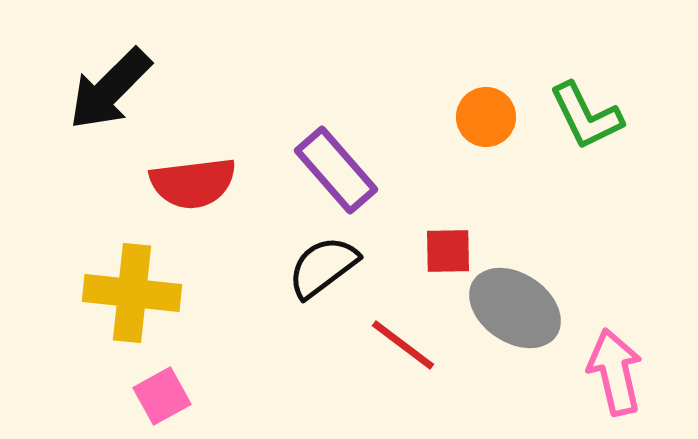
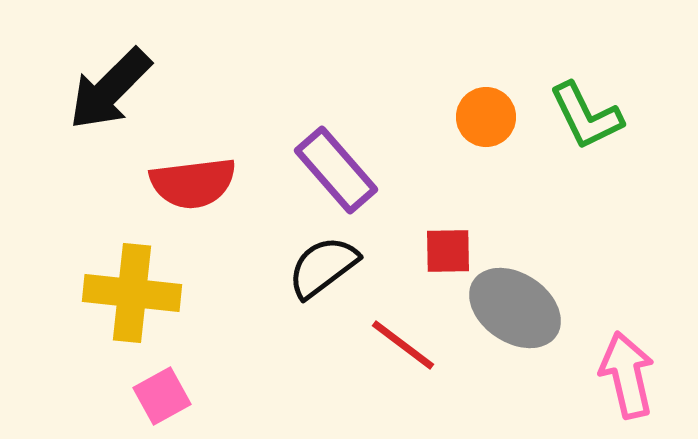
pink arrow: moved 12 px right, 3 px down
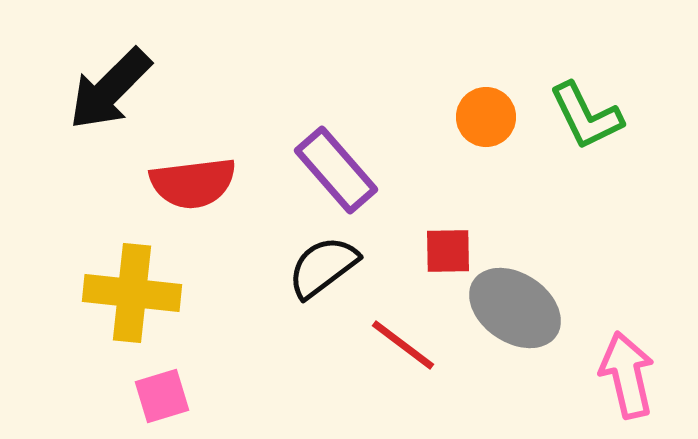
pink square: rotated 12 degrees clockwise
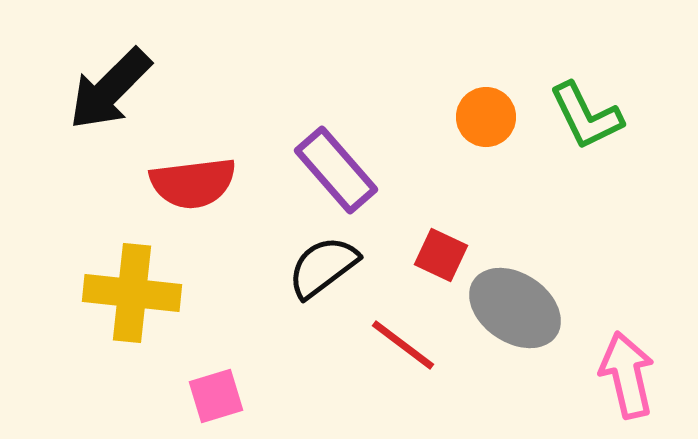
red square: moved 7 px left, 4 px down; rotated 26 degrees clockwise
pink square: moved 54 px right
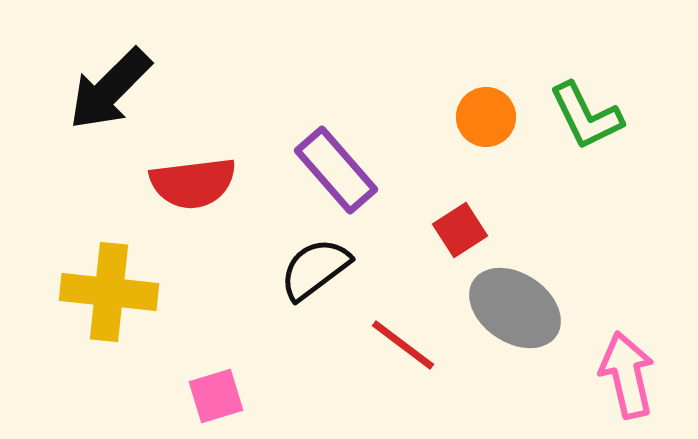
red square: moved 19 px right, 25 px up; rotated 32 degrees clockwise
black semicircle: moved 8 px left, 2 px down
yellow cross: moved 23 px left, 1 px up
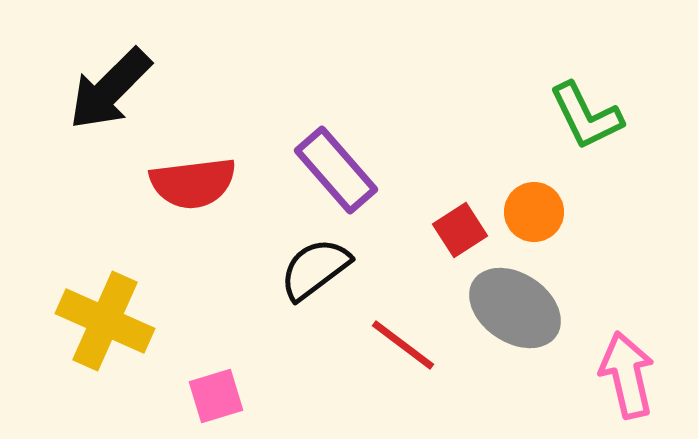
orange circle: moved 48 px right, 95 px down
yellow cross: moved 4 px left, 29 px down; rotated 18 degrees clockwise
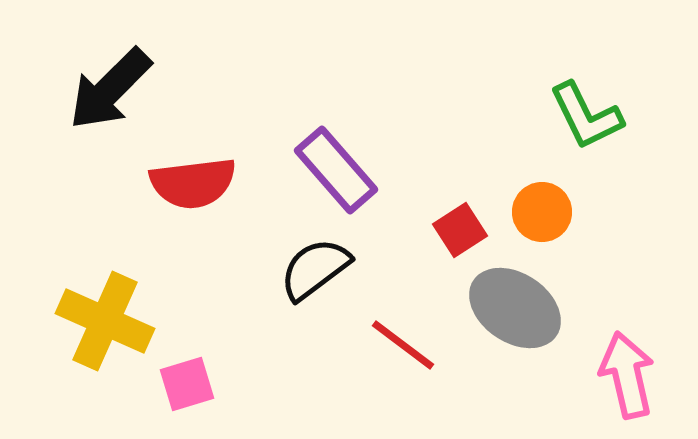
orange circle: moved 8 px right
pink square: moved 29 px left, 12 px up
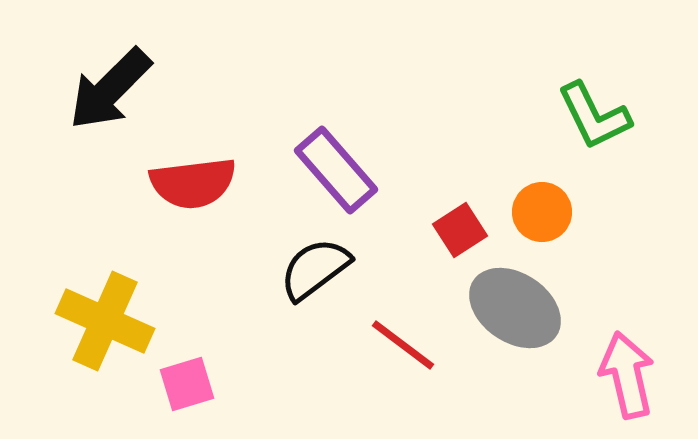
green L-shape: moved 8 px right
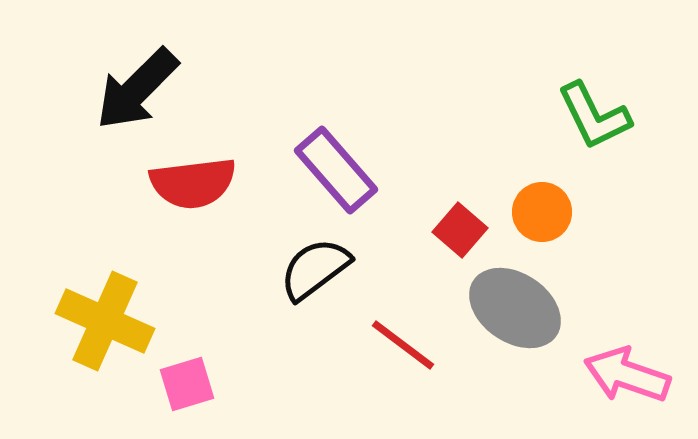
black arrow: moved 27 px right
red square: rotated 16 degrees counterclockwise
pink arrow: rotated 58 degrees counterclockwise
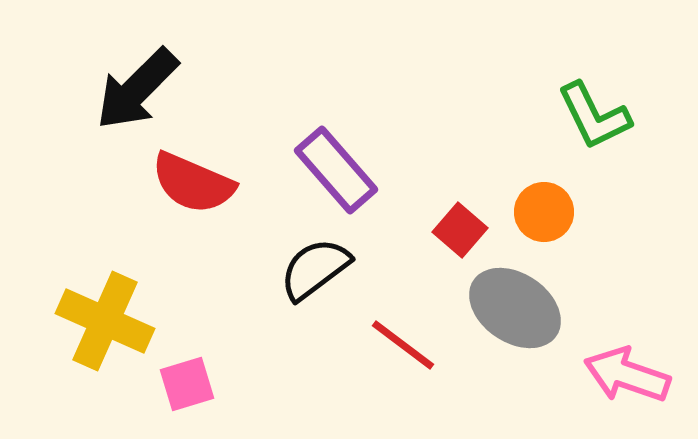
red semicircle: rotated 30 degrees clockwise
orange circle: moved 2 px right
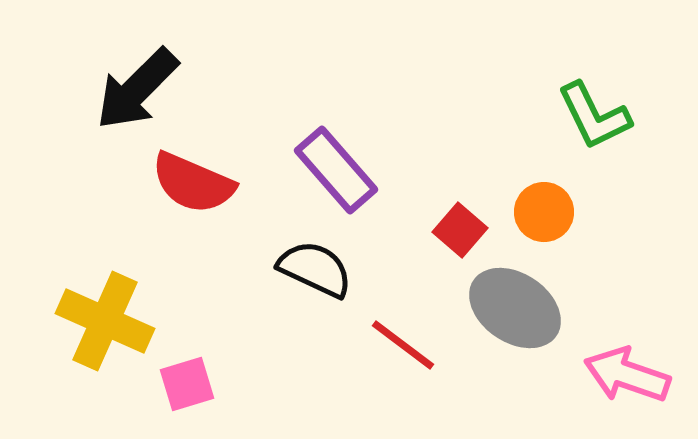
black semicircle: rotated 62 degrees clockwise
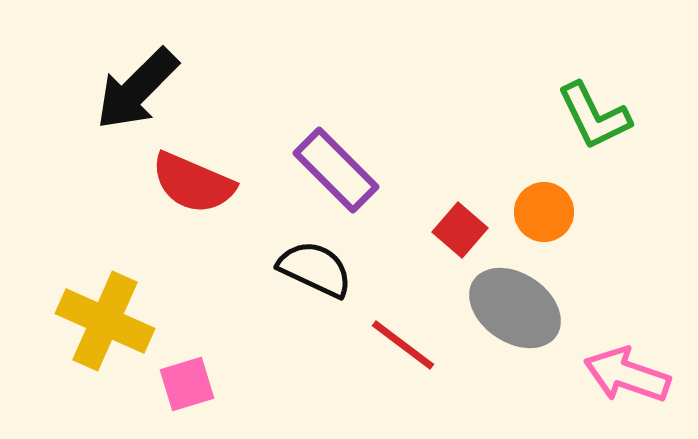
purple rectangle: rotated 4 degrees counterclockwise
